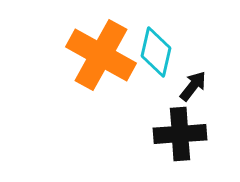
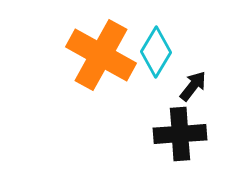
cyan diamond: rotated 18 degrees clockwise
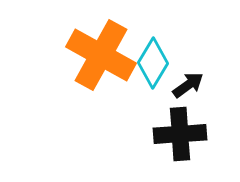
cyan diamond: moved 3 px left, 11 px down
black arrow: moved 5 px left, 1 px up; rotated 16 degrees clockwise
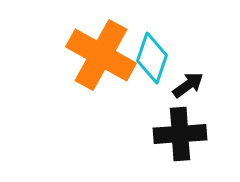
cyan diamond: moved 1 px left, 5 px up; rotated 12 degrees counterclockwise
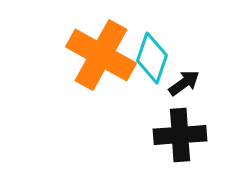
black arrow: moved 4 px left, 2 px up
black cross: moved 1 px down
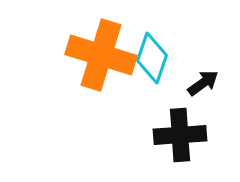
orange cross: rotated 12 degrees counterclockwise
black arrow: moved 19 px right
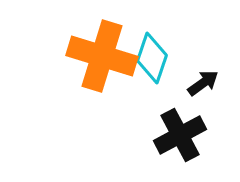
orange cross: moved 1 px right, 1 px down
black cross: rotated 24 degrees counterclockwise
